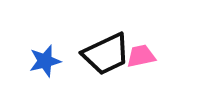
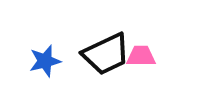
pink trapezoid: rotated 12 degrees clockwise
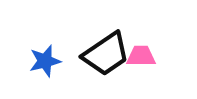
black trapezoid: rotated 9 degrees counterclockwise
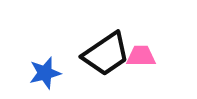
blue star: moved 12 px down
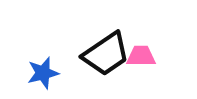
blue star: moved 2 px left
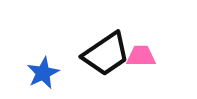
blue star: rotated 12 degrees counterclockwise
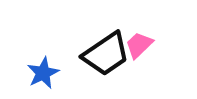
pink trapezoid: moved 2 px left, 11 px up; rotated 44 degrees counterclockwise
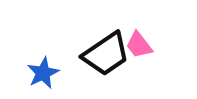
pink trapezoid: rotated 84 degrees counterclockwise
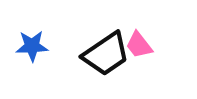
blue star: moved 11 px left, 27 px up; rotated 24 degrees clockwise
